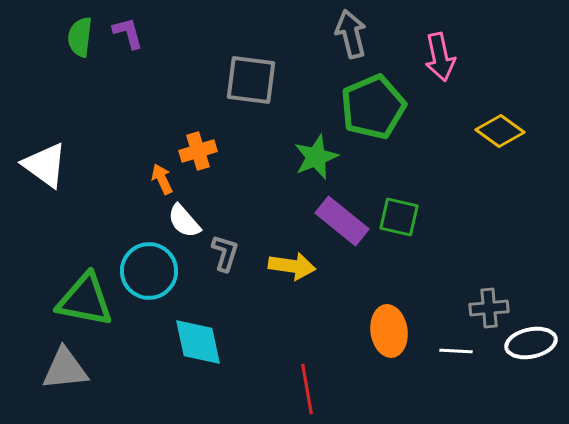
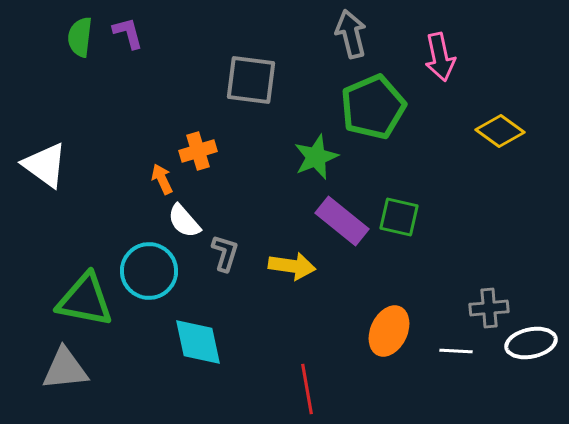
orange ellipse: rotated 33 degrees clockwise
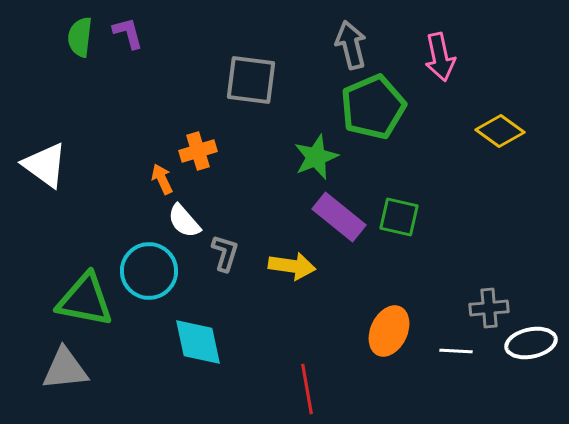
gray arrow: moved 11 px down
purple rectangle: moved 3 px left, 4 px up
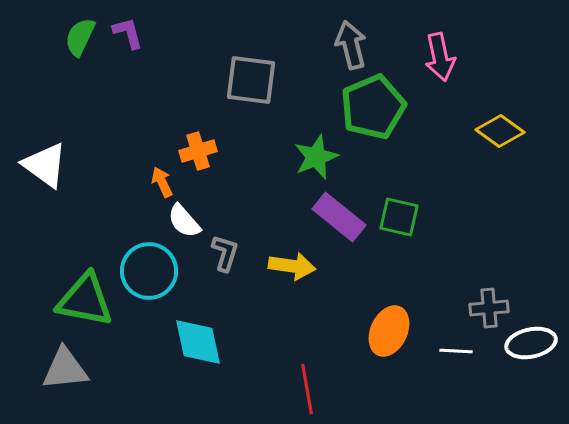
green semicircle: rotated 18 degrees clockwise
orange arrow: moved 3 px down
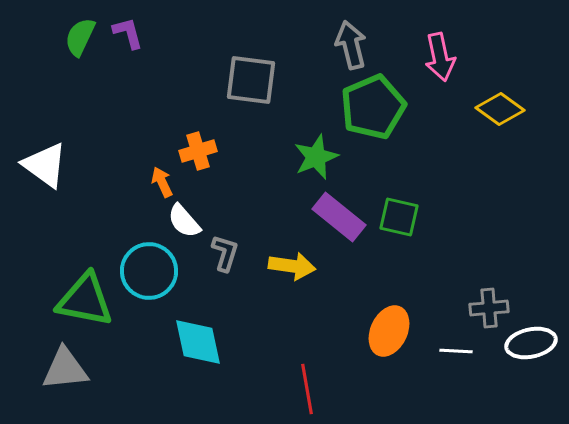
yellow diamond: moved 22 px up
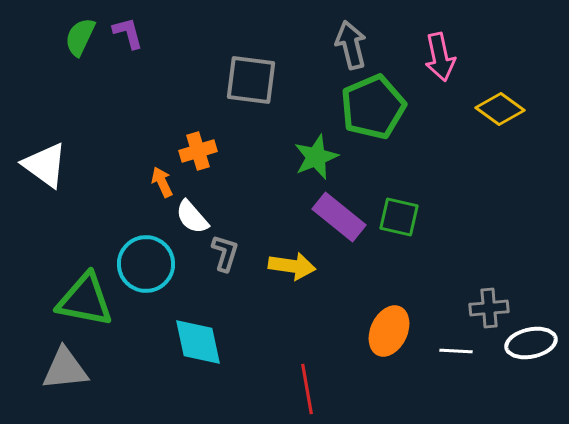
white semicircle: moved 8 px right, 4 px up
cyan circle: moved 3 px left, 7 px up
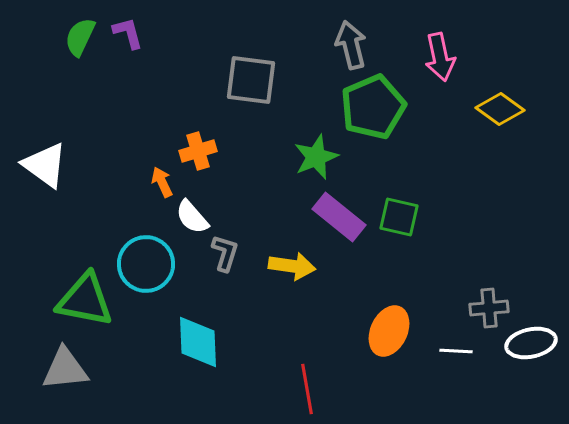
cyan diamond: rotated 10 degrees clockwise
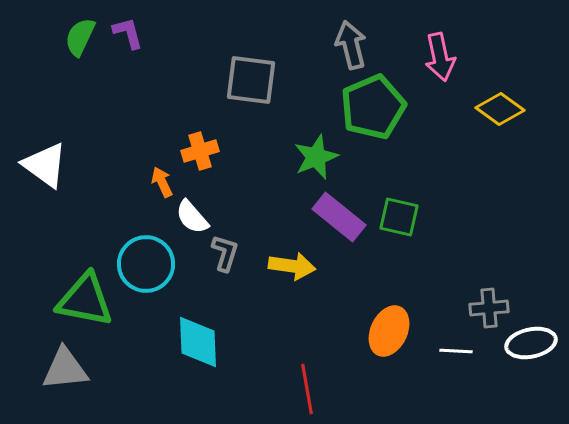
orange cross: moved 2 px right
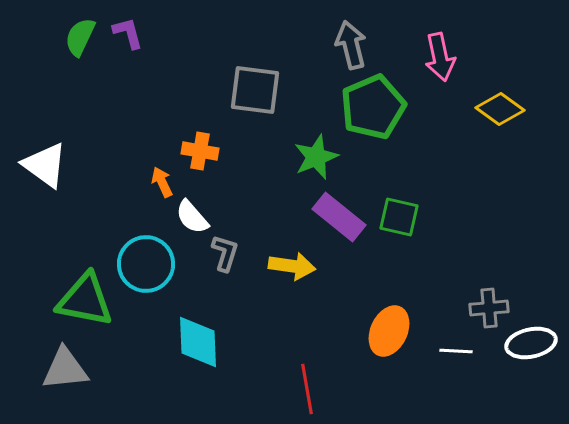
gray square: moved 4 px right, 10 px down
orange cross: rotated 27 degrees clockwise
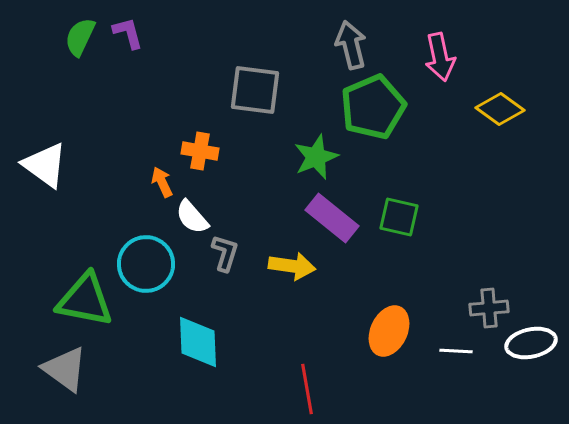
purple rectangle: moved 7 px left, 1 px down
gray triangle: rotated 42 degrees clockwise
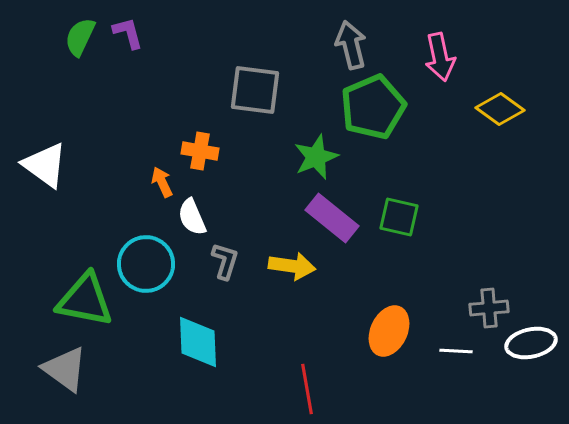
white semicircle: rotated 18 degrees clockwise
gray L-shape: moved 8 px down
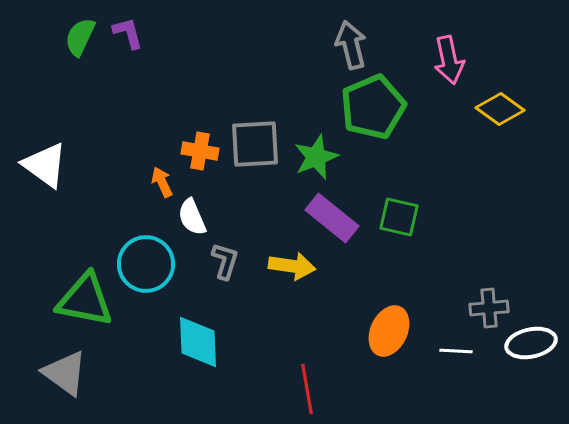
pink arrow: moved 9 px right, 3 px down
gray square: moved 54 px down; rotated 10 degrees counterclockwise
gray triangle: moved 4 px down
